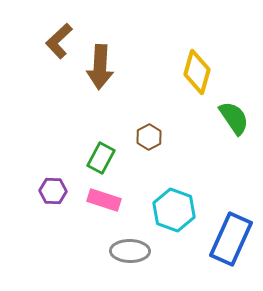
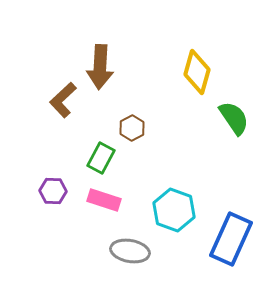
brown L-shape: moved 4 px right, 59 px down
brown hexagon: moved 17 px left, 9 px up
gray ellipse: rotated 9 degrees clockwise
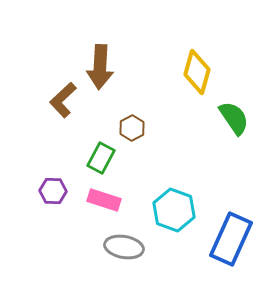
gray ellipse: moved 6 px left, 4 px up
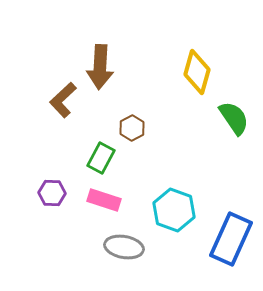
purple hexagon: moved 1 px left, 2 px down
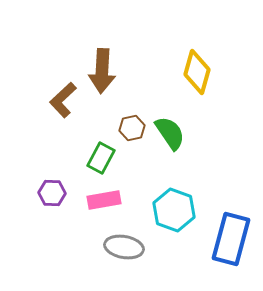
brown arrow: moved 2 px right, 4 px down
green semicircle: moved 64 px left, 15 px down
brown hexagon: rotated 15 degrees clockwise
pink rectangle: rotated 28 degrees counterclockwise
blue rectangle: rotated 9 degrees counterclockwise
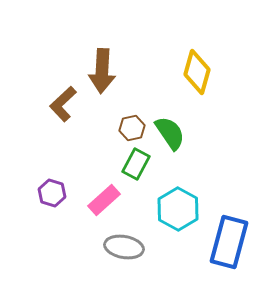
brown L-shape: moved 4 px down
green rectangle: moved 35 px right, 6 px down
purple hexagon: rotated 16 degrees clockwise
pink rectangle: rotated 32 degrees counterclockwise
cyan hexagon: moved 4 px right, 1 px up; rotated 9 degrees clockwise
blue rectangle: moved 2 px left, 3 px down
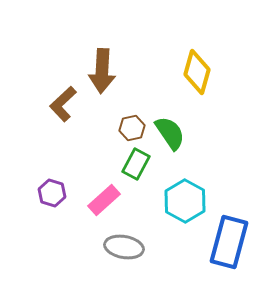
cyan hexagon: moved 7 px right, 8 px up
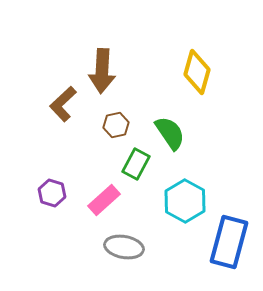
brown hexagon: moved 16 px left, 3 px up
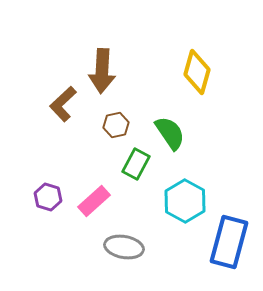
purple hexagon: moved 4 px left, 4 px down
pink rectangle: moved 10 px left, 1 px down
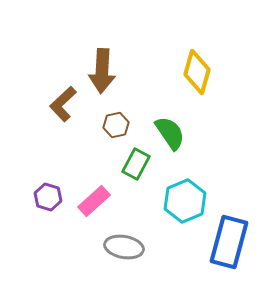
cyan hexagon: rotated 9 degrees clockwise
